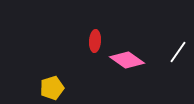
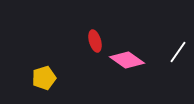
red ellipse: rotated 20 degrees counterclockwise
yellow pentagon: moved 8 px left, 10 px up
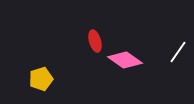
pink diamond: moved 2 px left
yellow pentagon: moved 3 px left, 1 px down
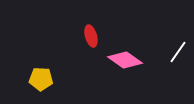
red ellipse: moved 4 px left, 5 px up
yellow pentagon: rotated 20 degrees clockwise
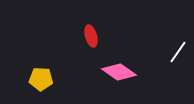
pink diamond: moved 6 px left, 12 px down
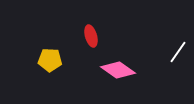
pink diamond: moved 1 px left, 2 px up
yellow pentagon: moved 9 px right, 19 px up
